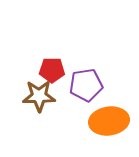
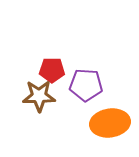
purple pentagon: rotated 12 degrees clockwise
orange ellipse: moved 1 px right, 2 px down
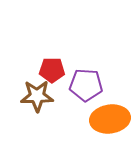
brown star: moved 2 px left
orange ellipse: moved 4 px up
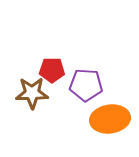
brown star: moved 5 px left, 3 px up
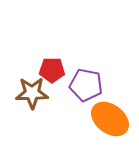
purple pentagon: rotated 8 degrees clockwise
orange ellipse: rotated 45 degrees clockwise
